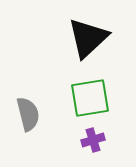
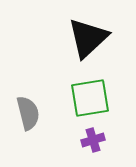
gray semicircle: moved 1 px up
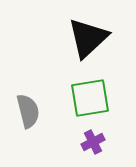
gray semicircle: moved 2 px up
purple cross: moved 2 px down; rotated 10 degrees counterclockwise
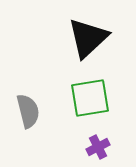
purple cross: moved 5 px right, 5 px down
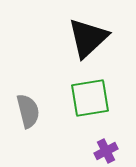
purple cross: moved 8 px right, 4 px down
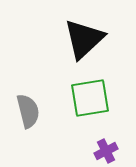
black triangle: moved 4 px left, 1 px down
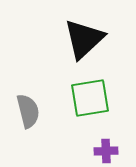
purple cross: rotated 25 degrees clockwise
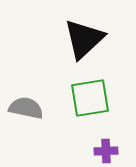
gray semicircle: moved 2 px left, 3 px up; rotated 64 degrees counterclockwise
